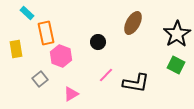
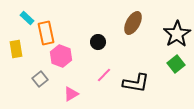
cyan rectangle: moved 5 px down
green square: moved 1 px up; rotated 24 degrees clockwise
pink line: moved 2 px left
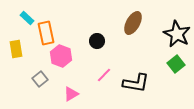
black star: rotated 12 degrees counterclockwise
black circle: moved 1 px left, 1 px up
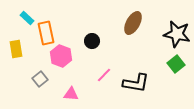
black star: rotated 16 degrees counterclockwise
black circle: moved 5 px left
pink triangle: rotated 35 degrees clockwise
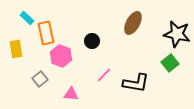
green square: moved 6 px left, 1 px up
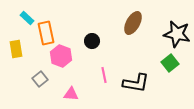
pink line: rotated 56 degrees counterclockwise
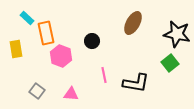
gray square: moved 3 px left, 12 px down; rotated 14 degrees counterclockwise
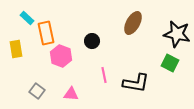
green square: rotated 24 degrees counterclockwise
